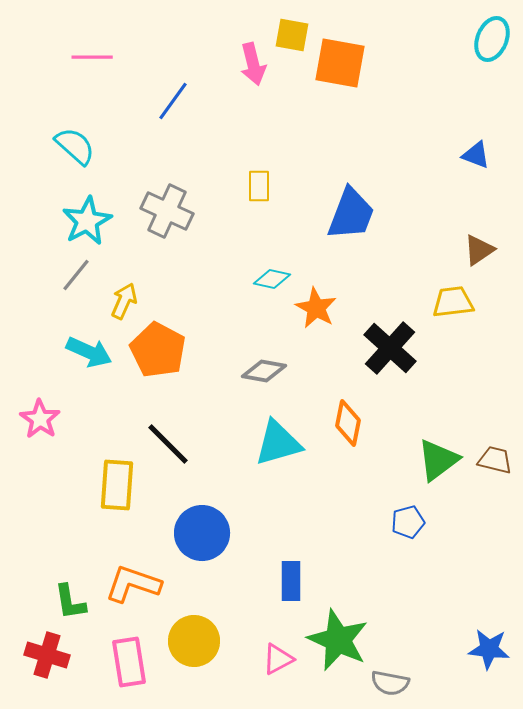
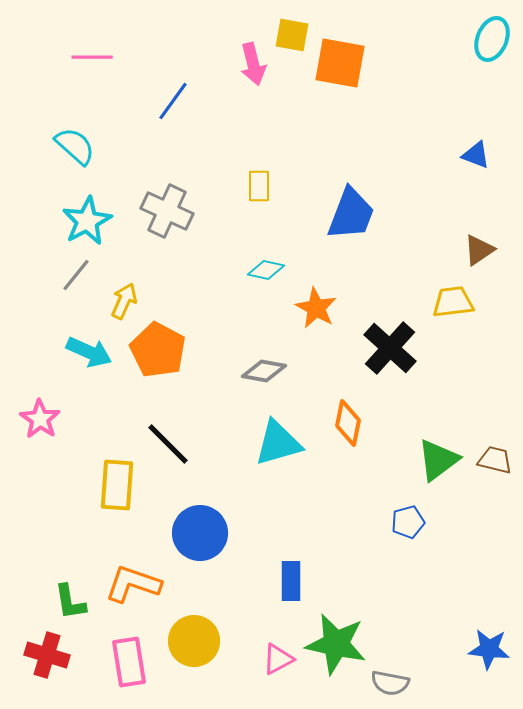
cyan diamond at (272, 279): moved 6 px left, 9 px up
blue circle at (202, 533): moved 2 px left
green star at (338, 640): moved 2 px left, 4 px down; rotated 12 degrees counterclockwise
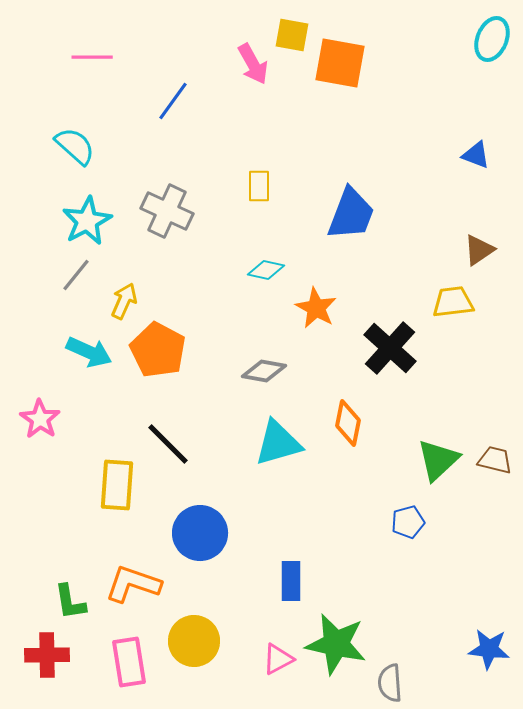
pink arrow at (253, 64): rotated 15 degrees counterclockwise
green triangle at (438, 460): rotated 6 degrees counterclockwise
red cross at (47, 655): rotated 18 degrees counterclockwise
gray semicircle at (390, 683): rotated 75 degrees clockwise
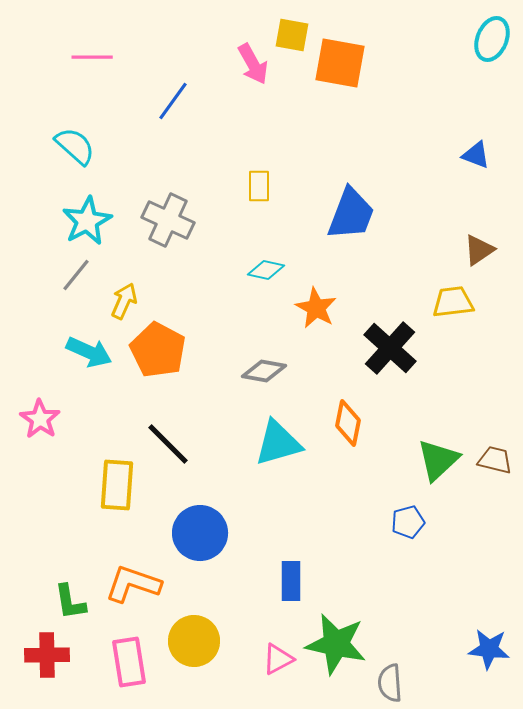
gray cross at (167, 211): moved 1 px right, 9 px down
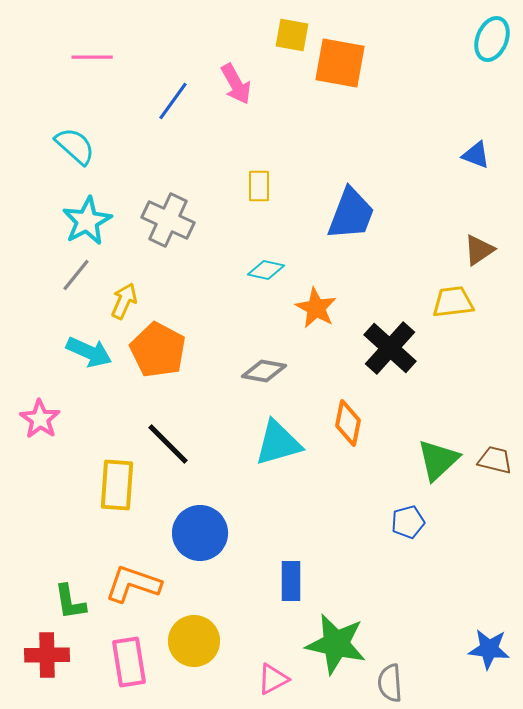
pink arrow at (253, 64): moved 17 px left, 20 px down
pink triangle at (278, 659): moved 5 px left, 20 px down
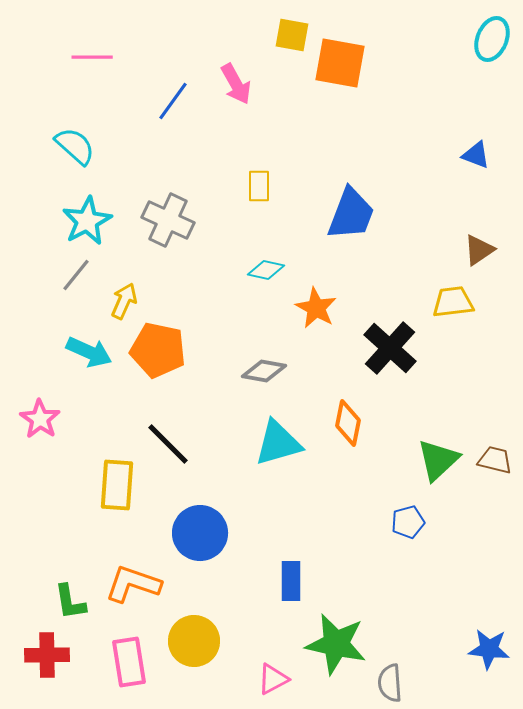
orange pentagon at (158, 350): rotated 16 degrees counterclockwise
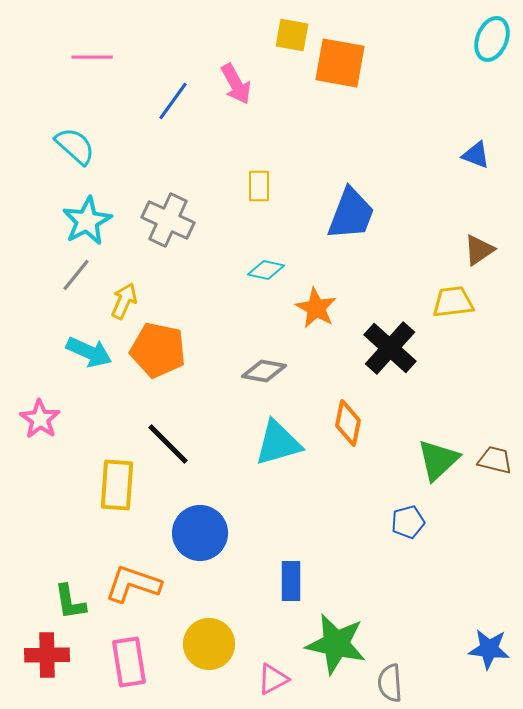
yellow circle at (194, 641): moved 15 px right, 3 px down
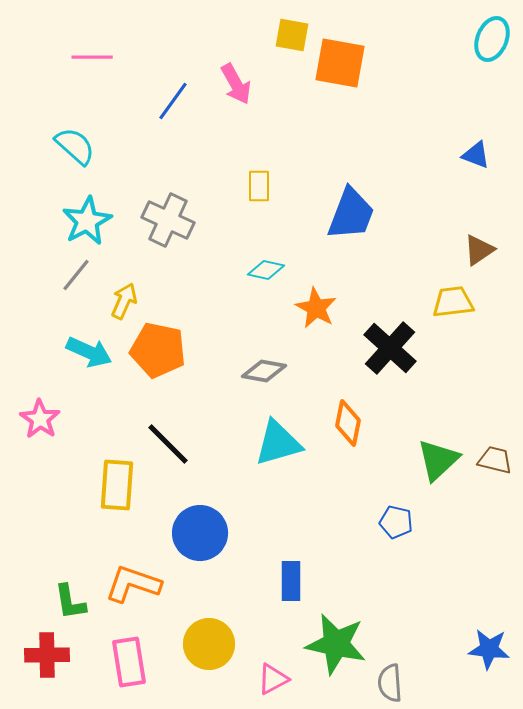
blue pentagon at (408, 522): moved 12 px left; rotated 28 degrees clockwise
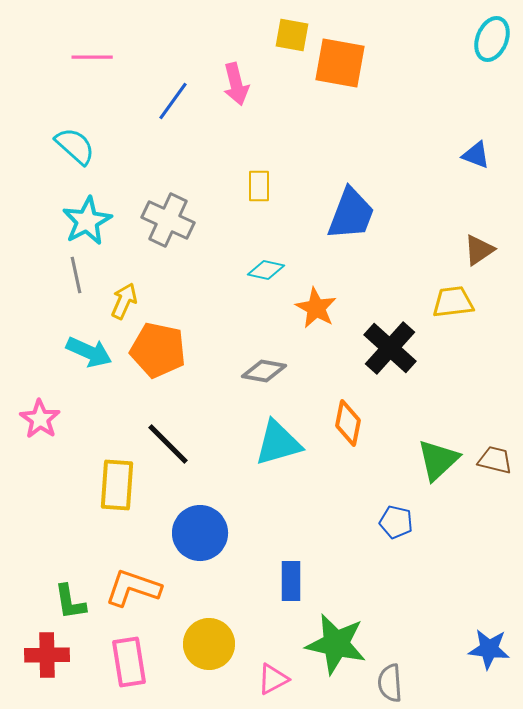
pink arrow at (236, 84): rotated 15 degrees clockwise
gray line at (76, 275): rotated 51 degrees counterclockwise
orange L-shape at (133, 584): moved 4 px down
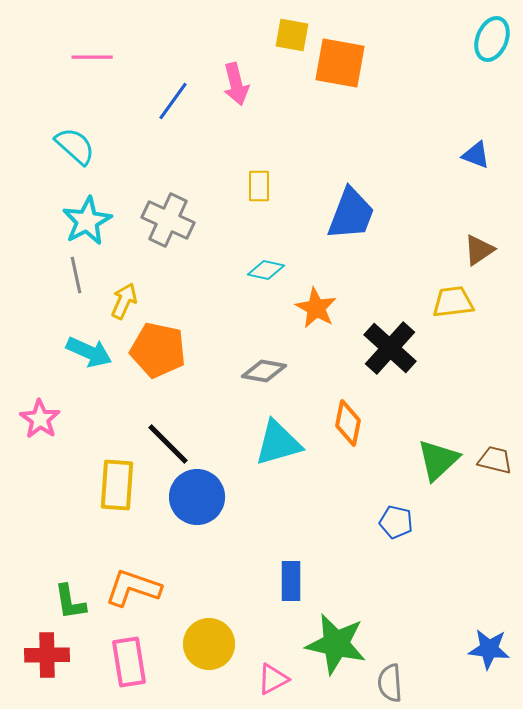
blue circle at (200, 533): moved 3 px left, 36 px up
